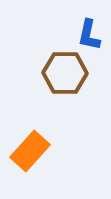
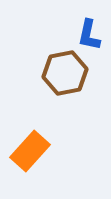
brown hexagon: rotated 12 degrees counterclockwise
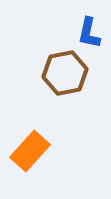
blue L-shape: moved 2 px up
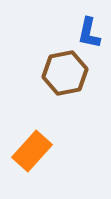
orange rectangle: moved 2 px right
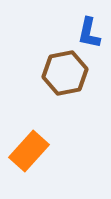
orange rectangle: moved 3 px left
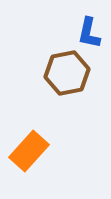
brown hexagon: moved 2 px right
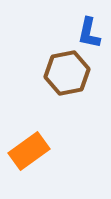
orange rectangle: rotated 12 degrees clockwise
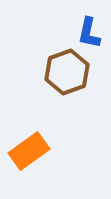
brown hexagon: moved 1 px up; rotated 9 degrees counterclockwise
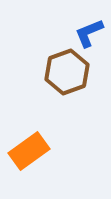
blue L-shape: rotated 56 degrees clockwise
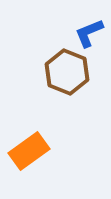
brown hexagon: rotated 18 degrees counterclockwise
